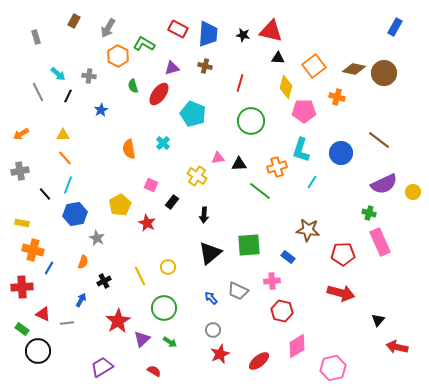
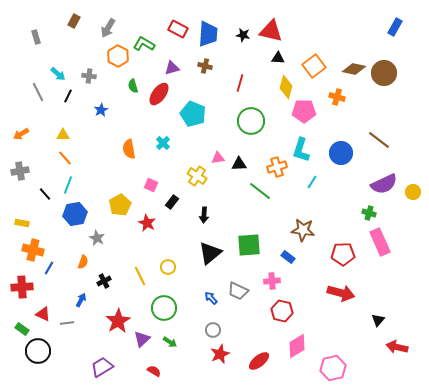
brown star at (308, 230): moved 5 px left
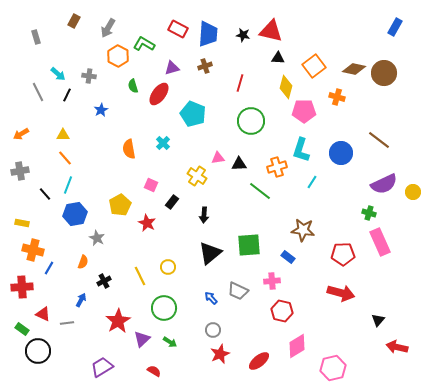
brown cross at (205, 66): rotated 32 degrees counterclockwise
black line at (68, 96): moved 1 px left, 1 px up
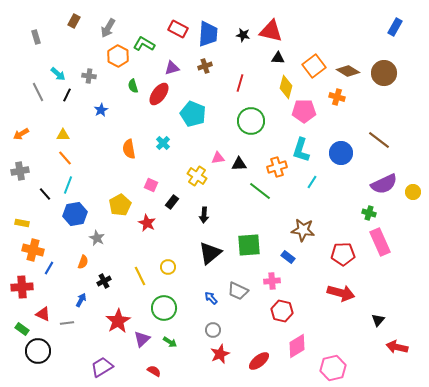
brown diamond at (354, 69): moved 6 px left, 2 px down; rotated 20 degrees clockwise
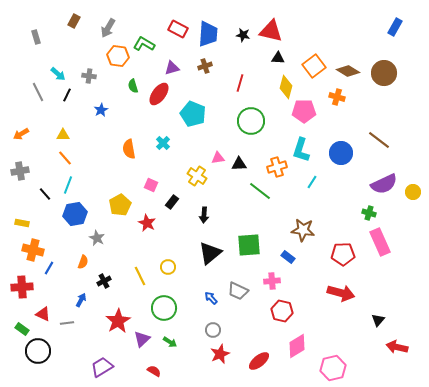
orange hexagon at (118, 56): rotated 20 degrees counterclockwise
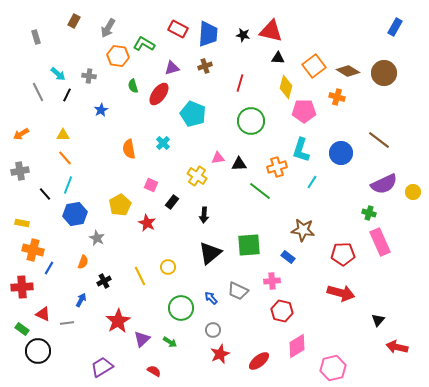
green circle at (164, 308): moved 17 px right
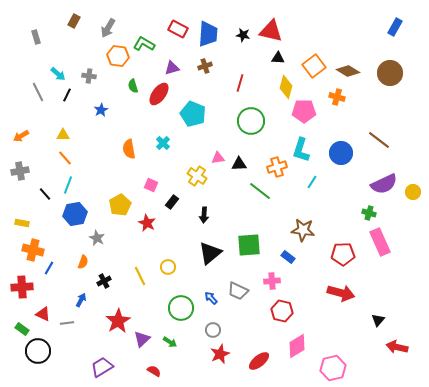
brown circle at (384, 73): moved 6 px right
orange arrow at (21, 134): moved 2 px down
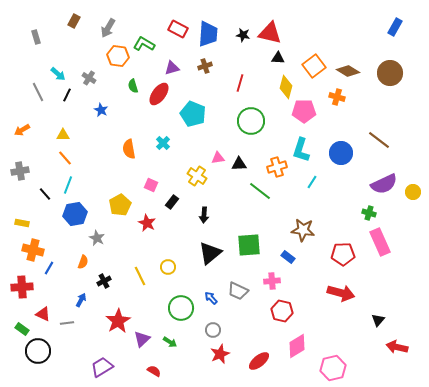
red triangle at (271, 31): moved 1 px left, 2 px down
gray cross at (89, 76): moved 2 px down; rotated 24 degrees clockwise
blue star at (101, 110): rotated 16 degrees counterclockwise
orange arrow at (21, 136): moved 1 px right, 6 px up
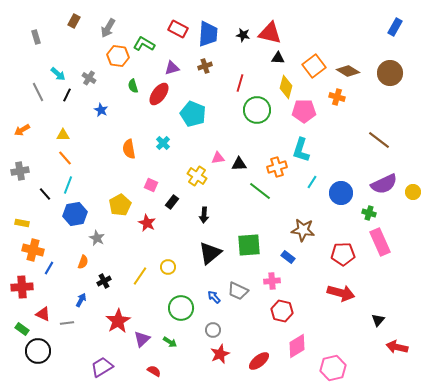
green circle at (251, 121): moved 6 px right, 11 px up
blue circle at (341, 153): moved 40 px down
yellow line at (140, 276): rotated 60 degrees clockwise
blue arrow at (211, 298): moved 3 px right, 1 px up
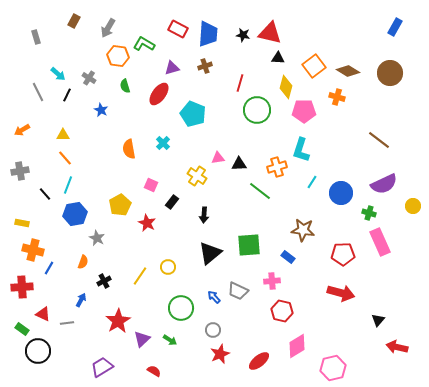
green semicircle at (133, 86): moved 8 px left
yellow circle at (413, 192): moved 14 px down
green arrow at (170, 342): moved 2 px up
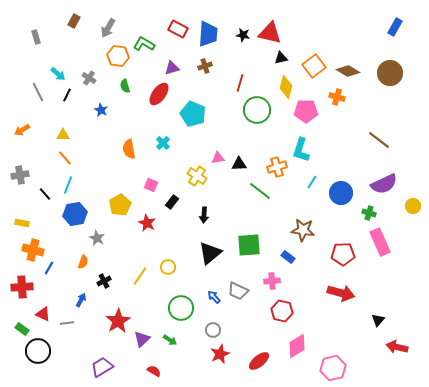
black triangle at (278, 58): moved 3 px right; rotated 16 degrees counterclockwise
pink pentagon at (304, 111): moved 2 px right
gray cross at (20, 171): moved 4 px down
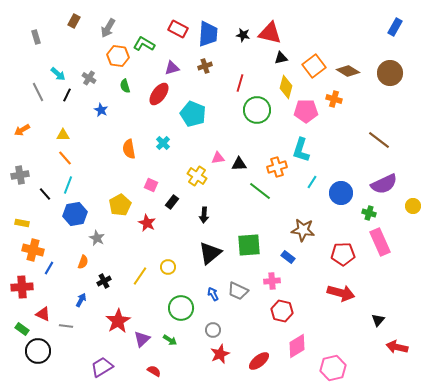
orange cross at (337, 97): moved 3 px left, 2 px down
blue arrow at (214, 297): moved 1 px left, 3 px up; rotated 16 degrees clockwise
gray line at (67, 323): moved 1 px left, 3 px down; rotated 16 degrees clockwise
